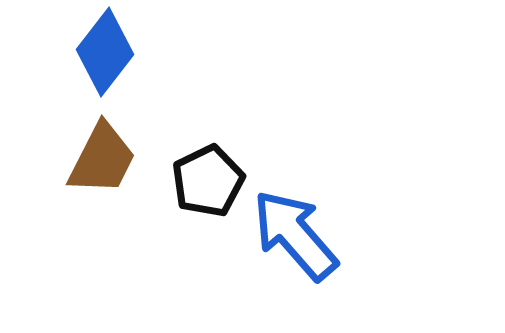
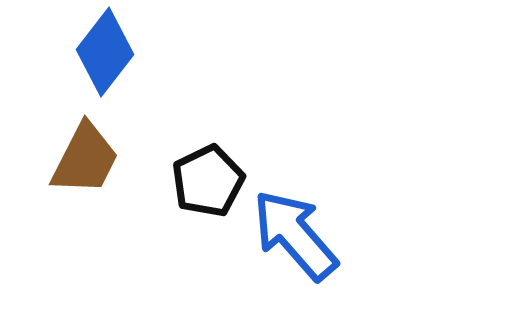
brown trapezoid: moved 17 px left
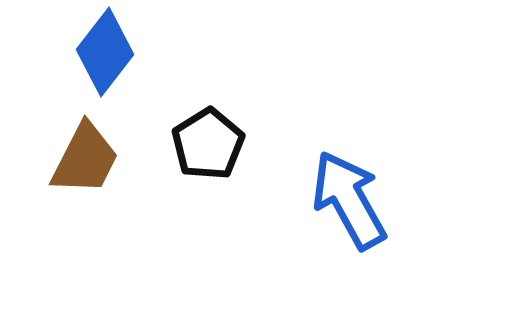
black pentagon: moved 37 px up; rotated 6 degrees counterclockwise
blue arrow: moved 54 px right, 35 px up; rotated 12 degrees clockwise
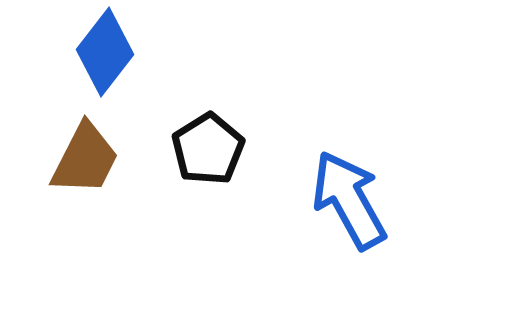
black pentagon: moved 5 px down
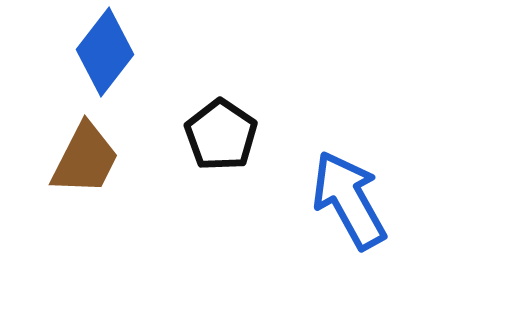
black pentagon: moved 13 px right, 14 px up; rotated 6 degrees counterclockwise
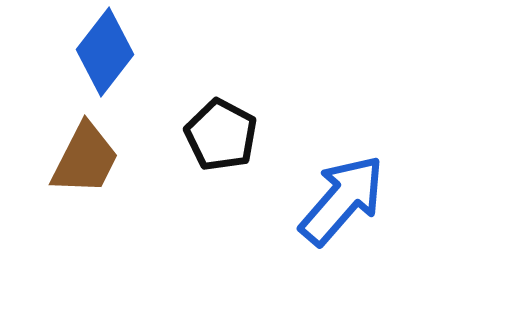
black pentagon: rotated 6 degrees counterclockwise
blue arrow: moved 7 px left; rotated 70 degrees clockwise
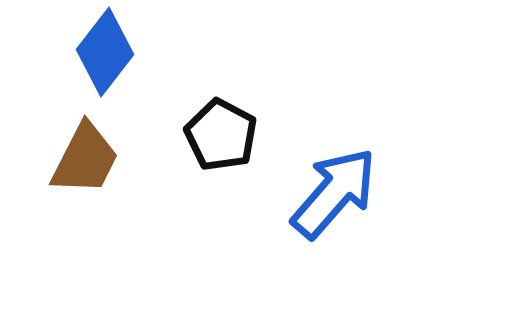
blue arrow: moved 8 px left, 7 px up
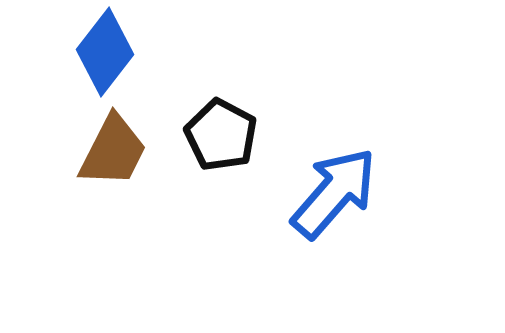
brown trapezoid: moved 28 px right, 8 px up
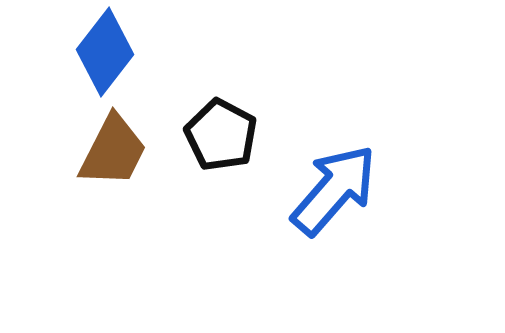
blue arrow: moved 3 px up
